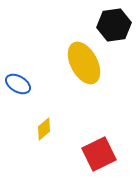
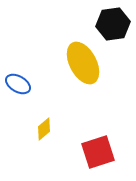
black hexagon: moved 1 px left, 1 px up
yellow ellipse: moved 1 px left
red square: moved 1 px left, 2 px up; rotated 8 degrees clockwise
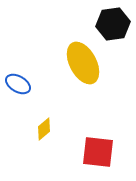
red square: rotated 24 degrees clockwise
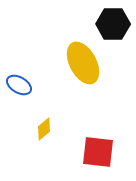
black hexagon: rotated 8 degrees clockwise
blue ellipse: moved 1 px right, 1 px down
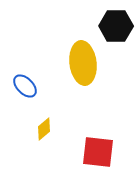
black hexagon: moved 3 px right, 2 px down
yellow ellipse: rotated 21 degrees clockwise
blue ellipse: moved 6 px right, 1 px down; rotated 15 degrees clockwise
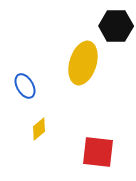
yellow ellipse: rotated 24 degrees clockwise
blue ellipse: rotated 15 degrees clockwise
yellow diamond: moved 5 px left
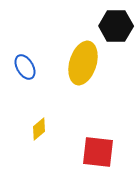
blue ellipse: moved 19 px up
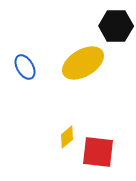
yellow ellipse: rotated 42 degrees clockwise
yellow diamond: moved 28 px right, 8 px down
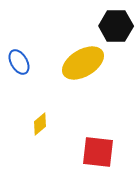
blue ellipse: moved 6 px left, 5 px up
yellow diamond: moved 27 px left, 13 px up
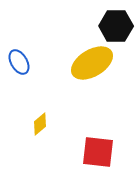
yellow ellipse: moved 9 px right
